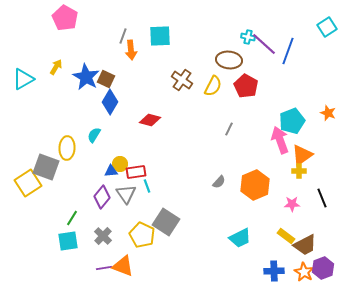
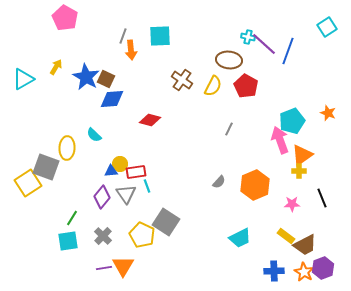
blue diamond at (110, 102): moved 2 px right, 3 px up; rotated 55 degrees clockwise
cyan semicircle at (94, 135): rotated 77 degrees counterclockwise
orange triangle at (123, 266): rotated 40 degrees clockwise
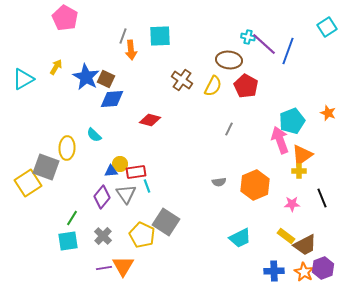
gray semicircle at (219, 182): rotated 40 degrees clockwise
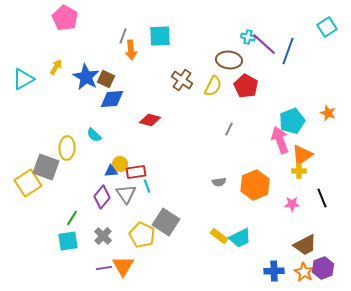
yellow rectangle at (286, 236): moved 67 px left
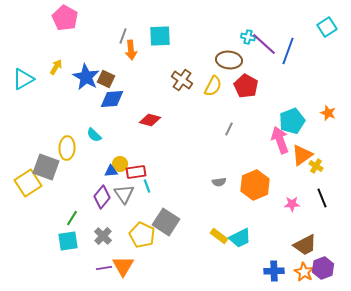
yellow cross at (299, 171): moved 17 px right, 5 px up; rotated 32 degrees clockwise
gray triangle at (126, 194): moved 2 px left
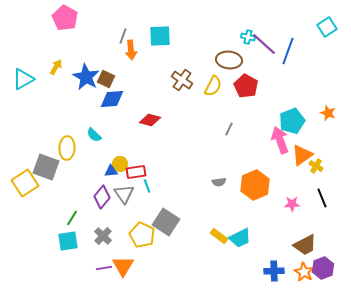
yellow square at (28, 183): moved 3 px left
